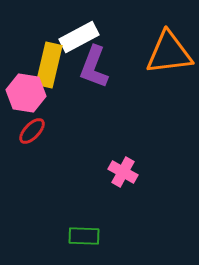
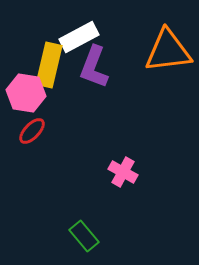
orange triangle: moved 1 px left, 2 px up
green rectangle: rotated 48 degrees clockwise
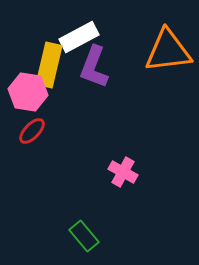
pink hexagon: moved 2 px right, 1 px up
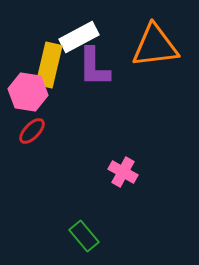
orange triangle: moved 13 px left, 5 px up
purple L-shape: rotated 21 degrees counterclockwise
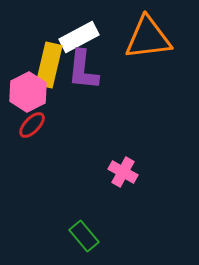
orange triangle: moved 7 px left, 8 px up
purple L-shape: moved 11 px left, 3 px down; rotated 6 degrees clockwise
pink hexagon: rotated 24 degrees clockwise
red ellipse: moved 6 px up
